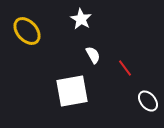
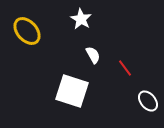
white square: rotated 28 degrees clockwise
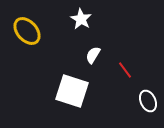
white semicircle: rotated 120 degrees counterclockwise
red line: moved 2 px down
white ellipse: rotated 15 degrees clockwise
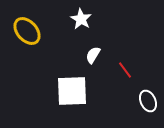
white square: rotated 20 degrees counterclockwise
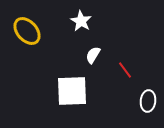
white star: moved 2 px down
white ellipse: rotated 30 degrees clockwise
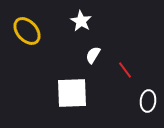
white square: moved 2 px down
